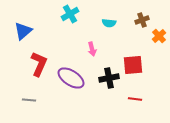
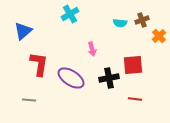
cyan semicircle: moved 11 px right
red L-shape: rotated 15 degrees counterclockwise
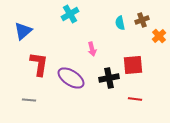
cyan semicircle: rotated 72 degrees clockwise
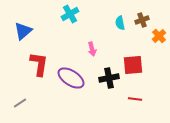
gray line: moved 9 px left, 3 px down; rotated 40 degrees counterclockwise
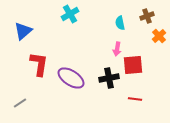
brown cross: moved 5 px right, 4 px up
pink arrow: moved 25 px right; rotated 24 degrees clockwise
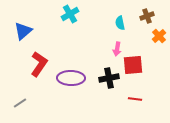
red L-shape: rotated 25 degrees clockwise
purple ellipse: rotated 32 degrees counterclockwise
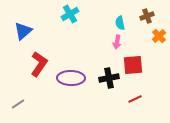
pink arrow: moved 7 px up
red line: rotated 32 degrees counterclockwise
gray line: moved 2 px left, 1 px down
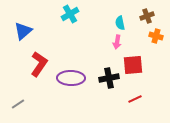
orange cross: moved 3 px left; rotated 32 degrees counterclockwise
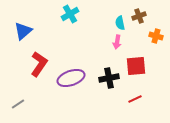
brown cross: moved 8 px left
red square: moved 3 px right, 1 px down
purple ellipse: rotated 20 degrees counterclockwise
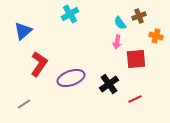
cyan semicircle: rotated 24 degrees counterclockwise
red square: moved 7 px up
black cross: moved 6 px down; rotated 24 degrees counterclockwise
gray line: moved 6 px right
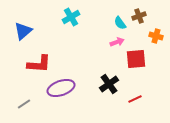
cyan cross: moved 1 px right, 3 px down
pink arrow: rotated 120 degrees counterclockwise
red L-shape: rotated 60 degrees clockwise
purple ellipse: moved 10 px left, 10 px down
